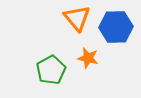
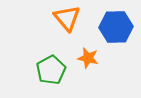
orange triangle: moved 10 px left
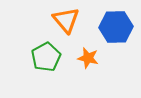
orange triangle: moved 1 px left, 2 px down
green pentagon: moved 5 px left, 13 px up
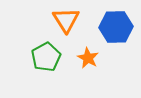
orange triangle: rotated 8 degrees clockwise
orange star: rotated 15 degrees clockwise
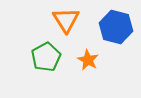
blue hexagon: rotated 16 degrees clockwise
orange star: moved 2 px down
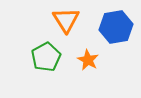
blue hexagon: rotated 24 degrees counterclockwise
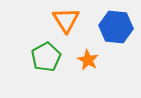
blue hexagon: rotated 16 degrees clockwise
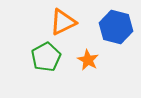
orange triangle: moved 3 px left, 2 px down; rotated 36 degrees clockwise
blue hexagon: rotated 8 degrees clockwise
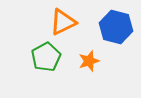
orange star: moved 1 px right, 1 px down; rotated 25 degrees clockwise
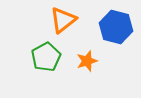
orange triangle: moved 2 px up; rotated 12 degrees counterclockwise
orange star: moved 2 px left
